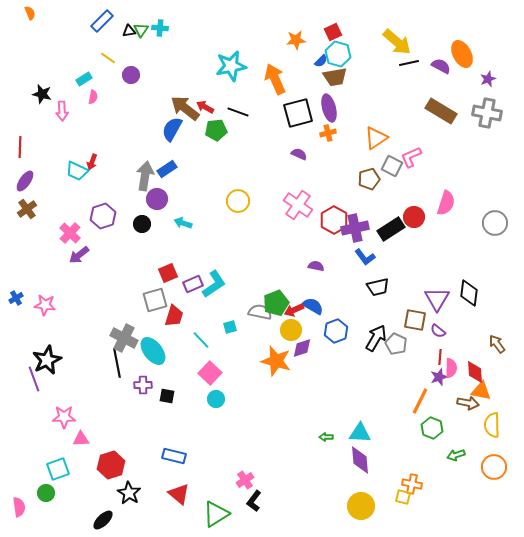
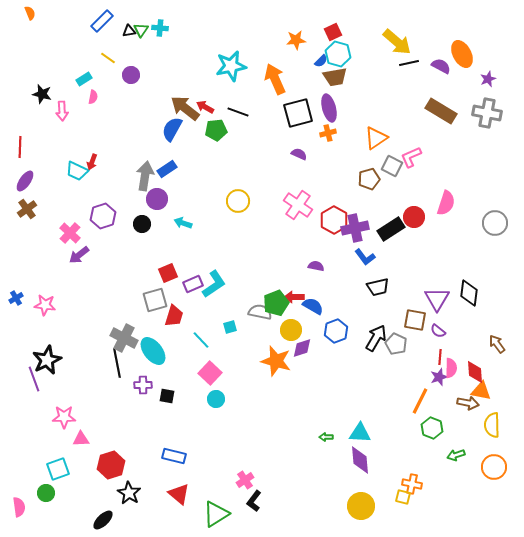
red arrow at (294, 310): moved 13 px up; rotated 24 degrees clockwise
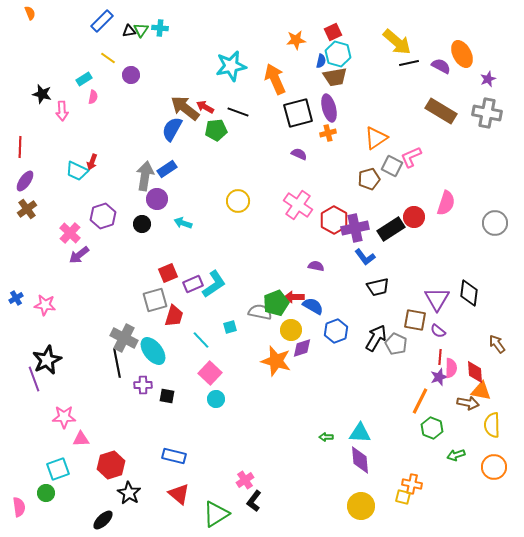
blue semicircle at (321, 61): rotated 32 degrees counterclockwise
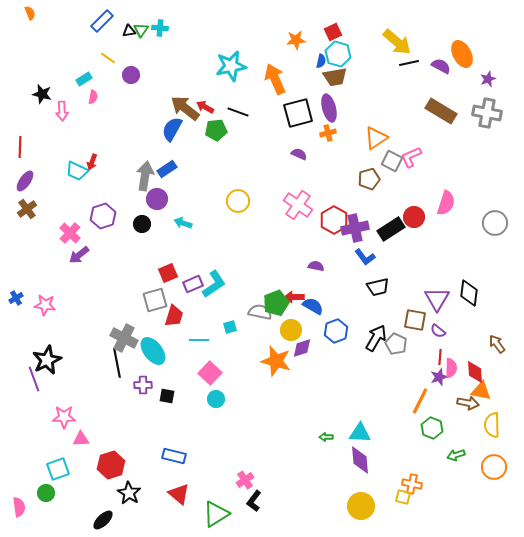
gray square at (392, 166): moved 5 px up
cyan line at (201, 340): moved 2 px left; rotated 48 degrees counterclockwise
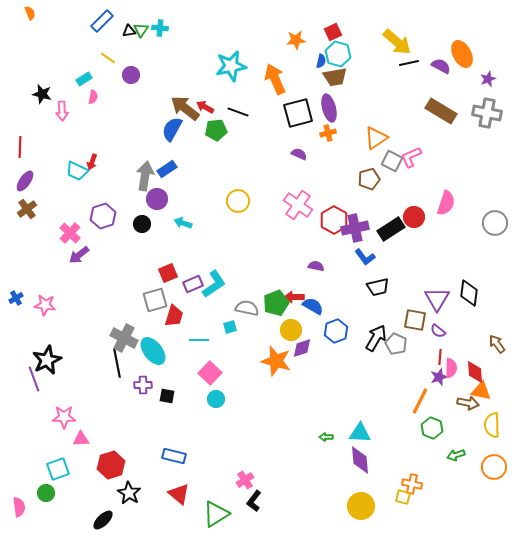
gray semicircle at (260, 312): moved 13 px left, 4 px up
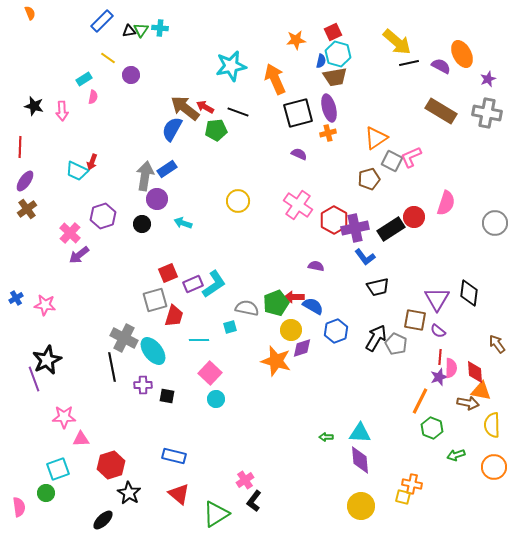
black star at (42, 94): moved 8 px left, 12 px down
black line at (117, 363): moved 5 px left, 4 px down
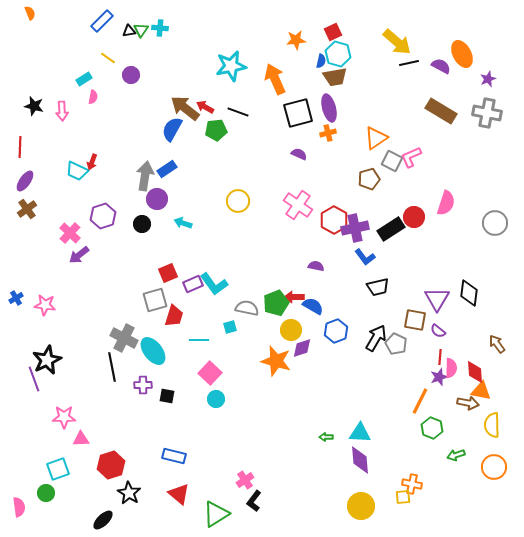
cyan L-shape at (214, 284): rotated 88 degrees clockwise
yellow square at (403, 497): rotated 21 degrees counterclockwise
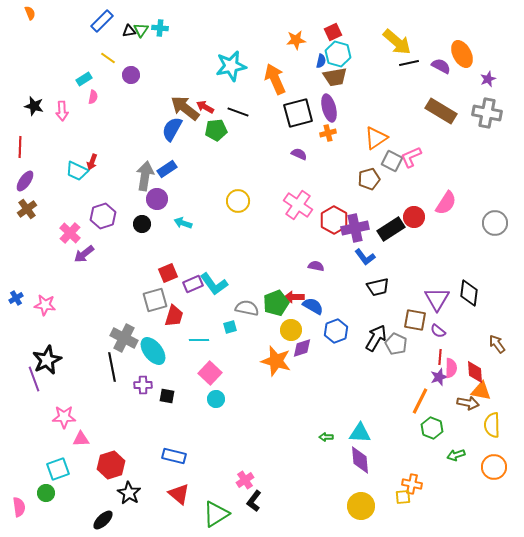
pink semicircle at (446, 203): rotated 15 degrees clockwise
purple arrow at (79, 255): moved 5 px right, 1 px up
